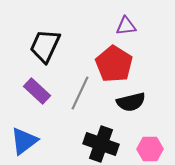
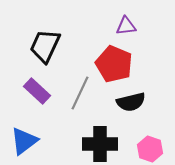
red pentagon: rotated 9 degrees counterclockwise
black cross: moved 1 px left; rotated 20 degrees counterclockwise
pink hexagon: rotated 20 degrees clockwise
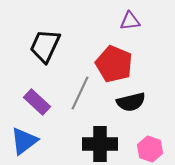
purple triangle: moved 4 px right, 5 px up
purple rectangle: moved 11 px down
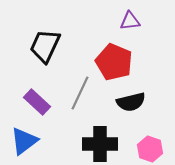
red pentagon: moved 2 px up
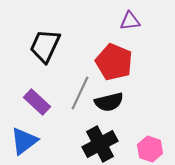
black semicircle: moved 22 px left
black cross: rotated 28 degrees counterclockwise
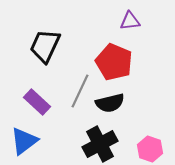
gray line: moved 2 px up
black semicircle: moved 1 px right, 1 px down
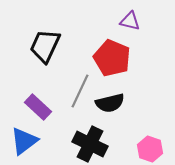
purple triangle: rotated 20 degrees clockwise
red pentagon: moved 2 px left, 4 px up
purple rectangle: moved 1 px right, 5 px down
black cross: moved 10 px left; rotated 36 degrees counterclockwise
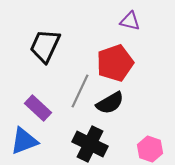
red pentagon: moved 3 px right, 5 px down; rotated 30 degrees clockwise
black semicircle: rotated 16 degrees counterclockwise
purple rectangle: moved 1 px down
blue triangle: rotated 16 degrees clockwise
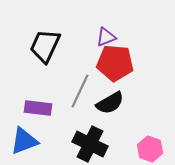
purple triangle: moved 24 px left, 16 px down; rotated 35 degrees counterclockwise
red pentagon: rotated 24 degrees clockwise
purple rectangle: rotated 36 degrees counterclockwise
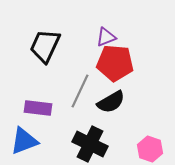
black semicircle: moved 1 px right, 1 px up
